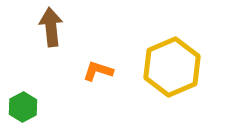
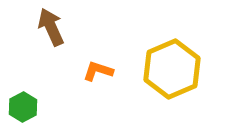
brown arrow: rotated 18 degrees counterclockwise
yellow hexagon: moved 2 px down
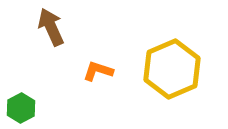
green hexagon: moved 2 px left, 1 px down
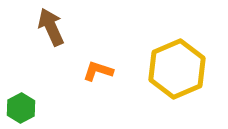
yellow hexagon: moved 5 px right
